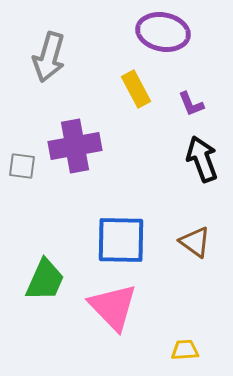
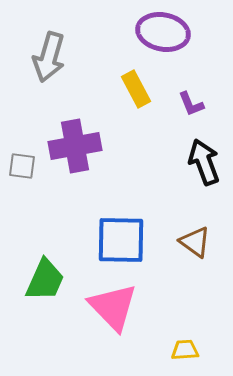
black arrow: moved 2 px right, 3 px down
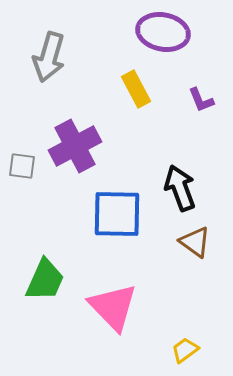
purple L-shape: moved 10 px right, 4 px up
purple cross: rotated 18 degrees counterclockwise
black arrow: moved 24 px left, 26 px down
blue square: moved 4 px left, 26 px up
yellow trapezoid: rotated 32 degrees counterclockwise
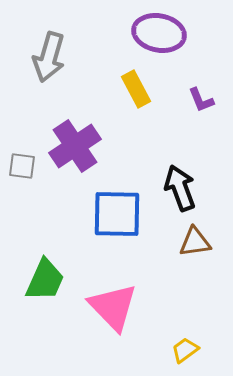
purple ellipse: moved 4 px left, 1 px down
purple cross: rotated 6 degrees counterclockwise
brown triangle: rotated 44 degrees counterclockwise
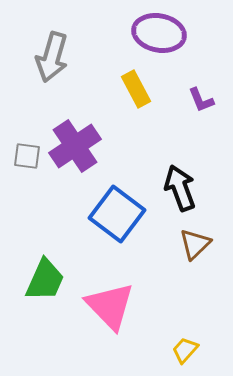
gray arrow: moved 3 px right
gray square: moved 5 px right, 10 px up
blue square: rotated 36 degrees clockwise
brown triangle: moved 2 px down; rotated 36 degrees counterclockwise
pink triangle: moved 3 px left, 1 px up
yellow trapezoid: rotated 12 degrees counterclockwise
